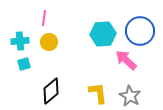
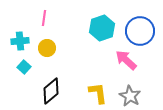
cyan hexagon: moved 1 px left, 6 px up; rotated 15 degrees counterclockwise
yellow circle: moved 2 px left, 6 px down
cyan square: moved 3 px down; rotated 32 degrees counterclockwise
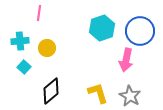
pink line: moved 5 px left, 5 px up
pink arrow: rotated 120 degrees counterclockwise
yellow L-shape: rotated 10 degrees counterclockwise
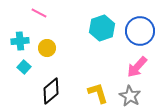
pink line: rotated 70 degrees counterclockwise
pink arrow: moved 11 px right, 7 px down; rotated 30 degrees clockwise
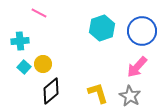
blue circle: moved 2 px right
yellow circle: moved 4 px left, 16 px down
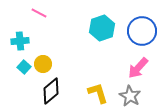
pink arrow: moved 1 px right, 1 px down
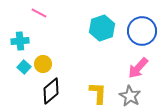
yellow L-shape: rotated 20 degrees clockwise
